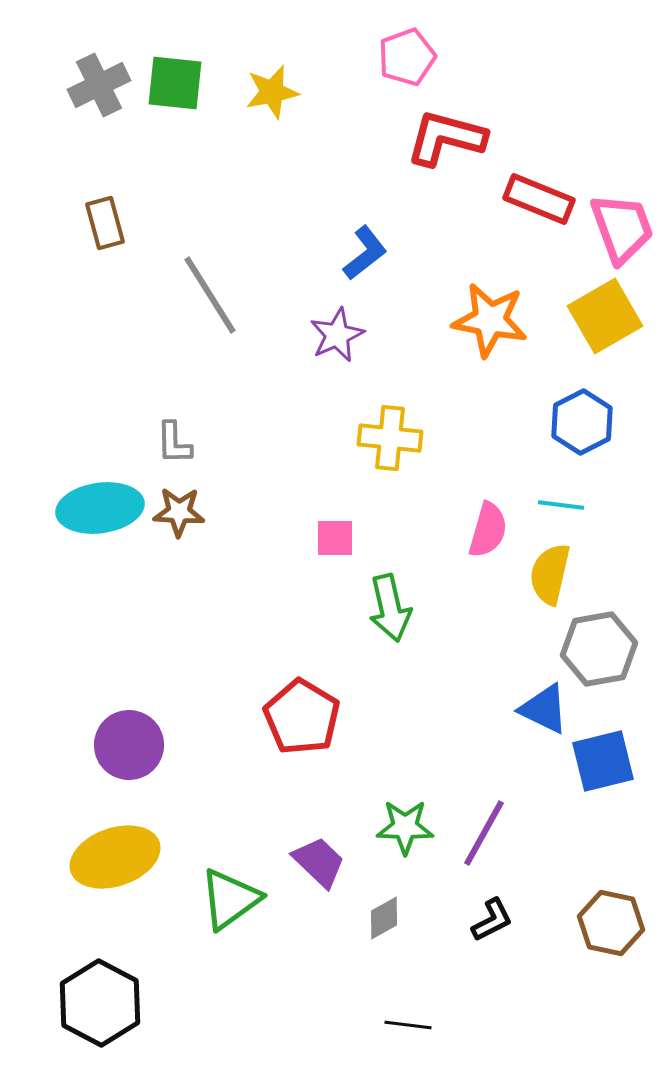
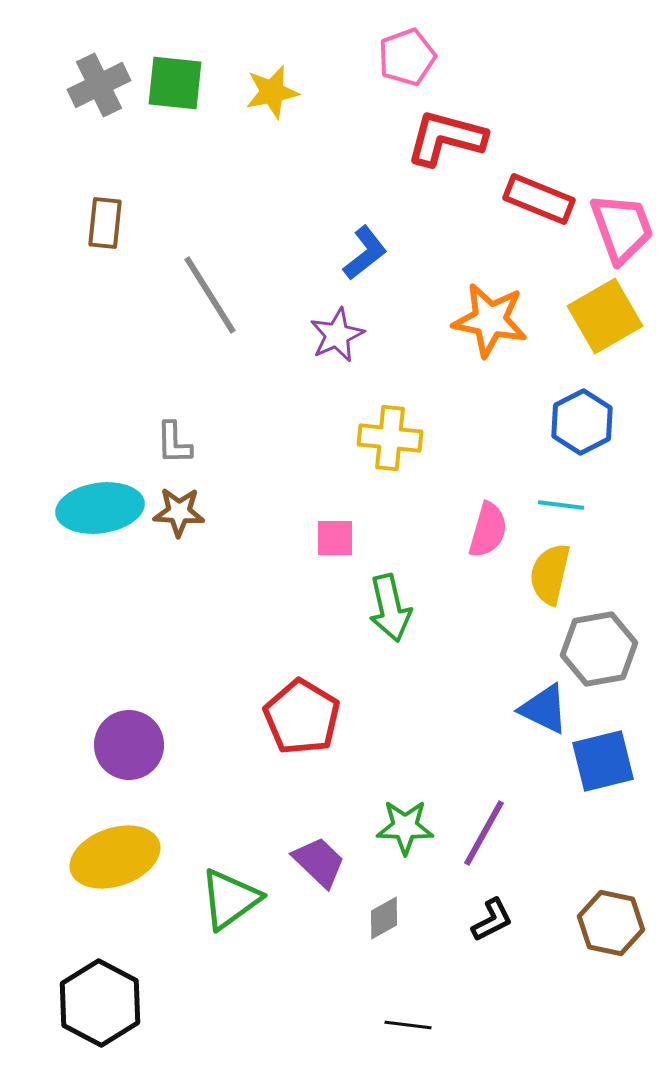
brown rectangle: rotated 21 degrees clockwise
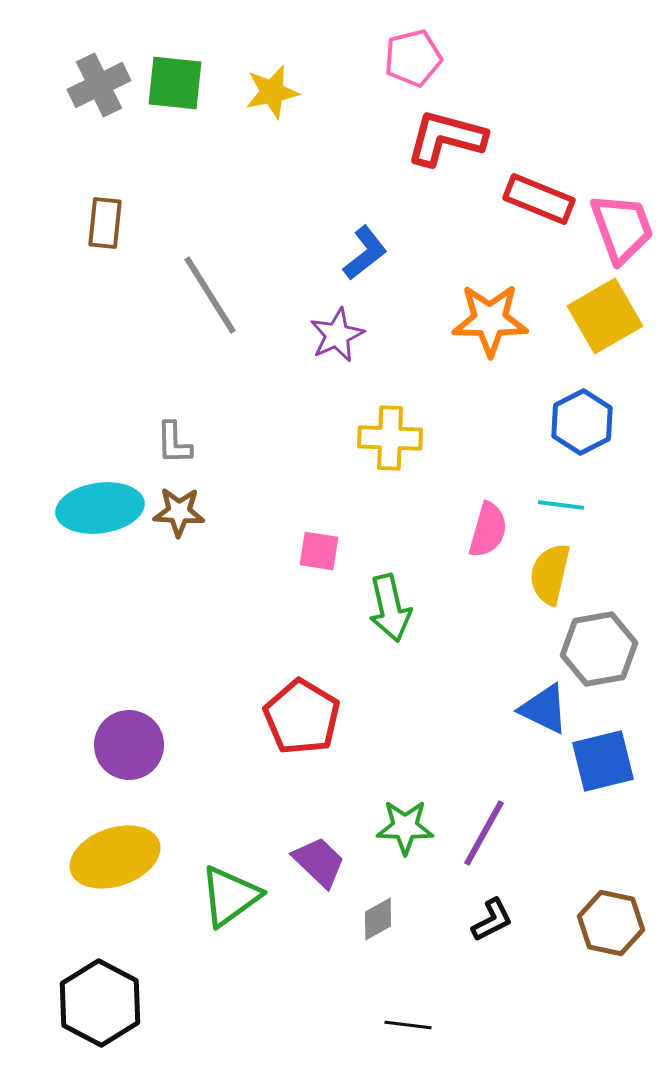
pink pentagon: moved 6 px right, 1 px down; rotated 6 degrees clockwise
orange star: rotated 10 degrees counterclockwise
yellow cross: rotated 4 degrees counterclockwise
pink square: moved 16 px left, 13 px down; rotated 9 degrees clockwise
green triangle: moved 3 px up
gray diamond: moved 6 px left, 1 px down
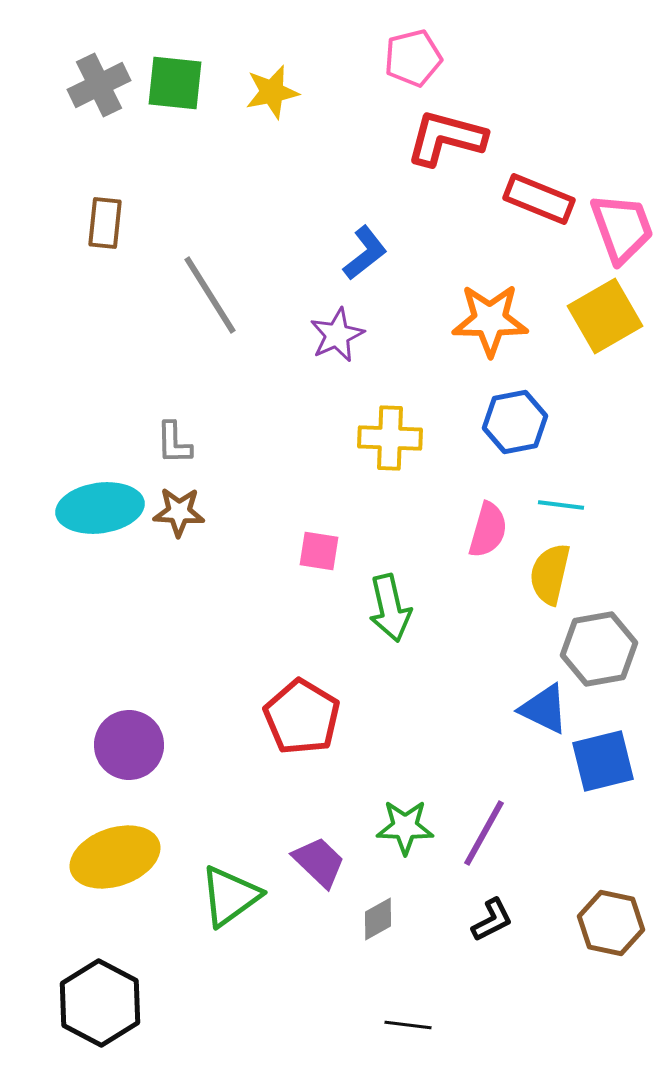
blue hexagon: moved 67 px left; rotated 16 degrees clockwise
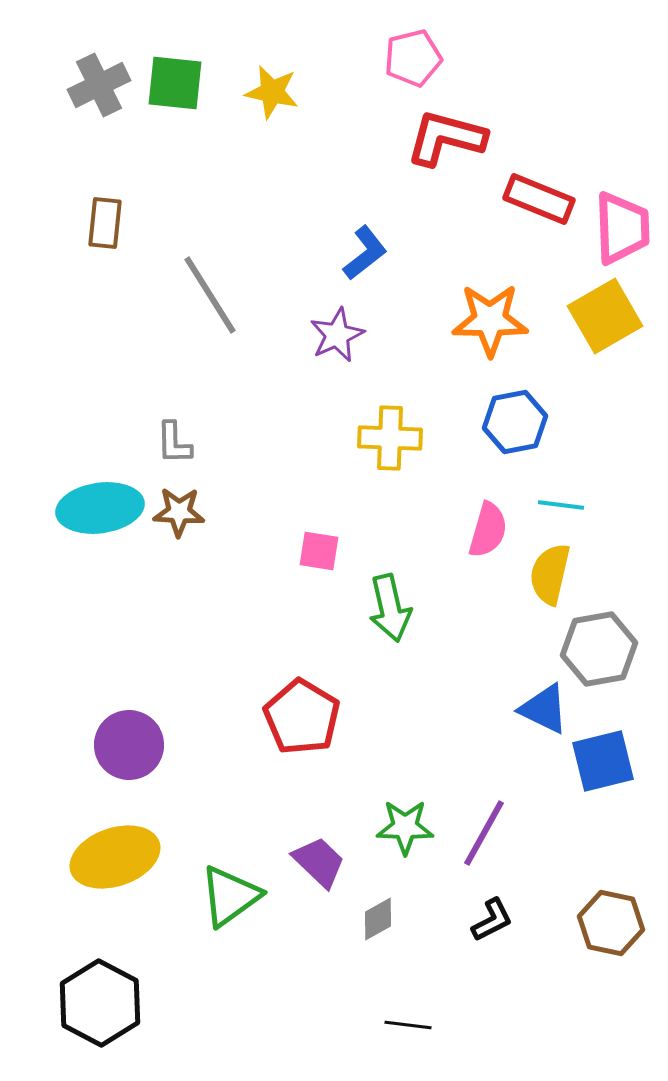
yellow star: rotated 24 degrees clockwise
pink trapezoid: rotated 18 degrees clockwise
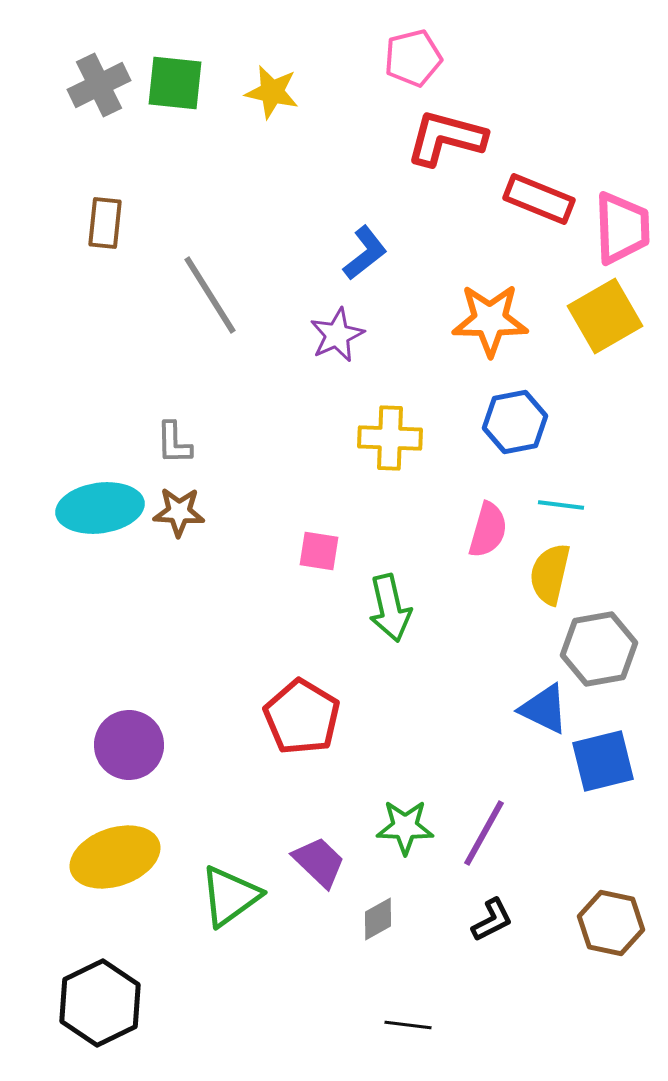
black hexagon: rotated 6 degrees clockwise
